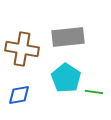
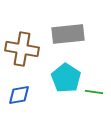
gray rectangle: moved 3 px up
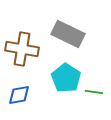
gray rectangle: rotated 32 degrees clockwise
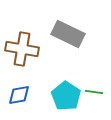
cyan pentagon: moved 18 px down
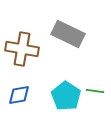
green line: moved 1 px right, 1 px up
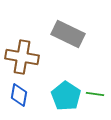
brown cross: moved 8 px down
green line: moved 3 px down
blue diamond: rotated 70 degrees counterclockwise
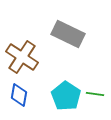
brown cross: rotated 24 degrees clockwise
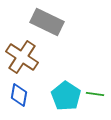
gray rectangle: moved 21 px left, 12 px up
